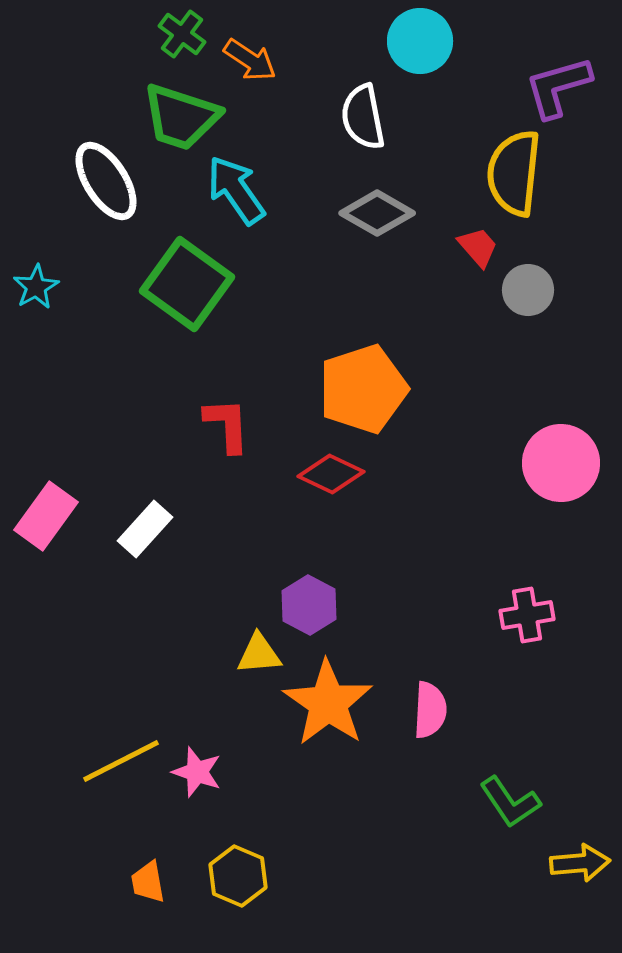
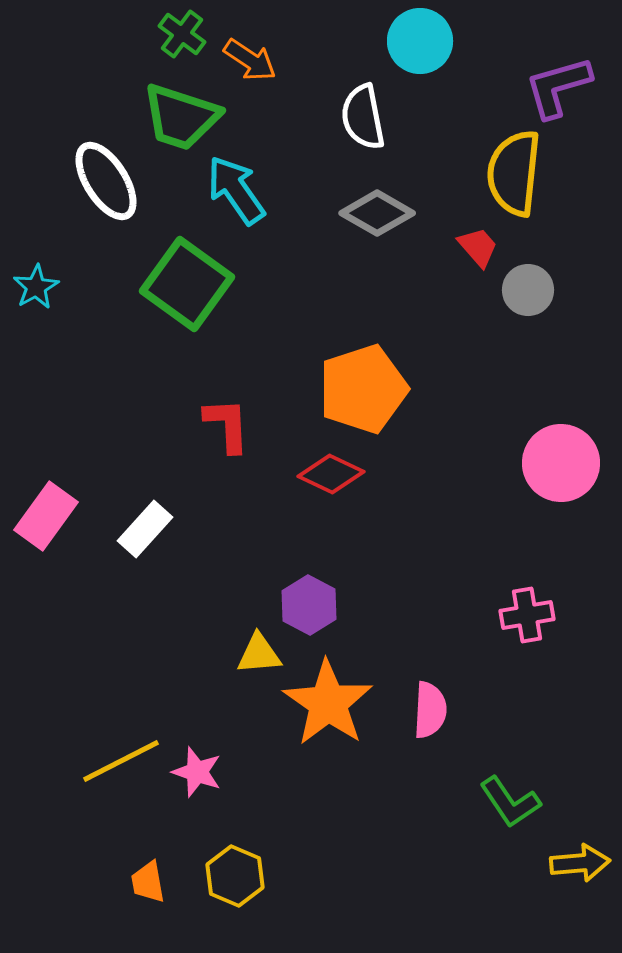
yellow hexagon: moved 3 px left
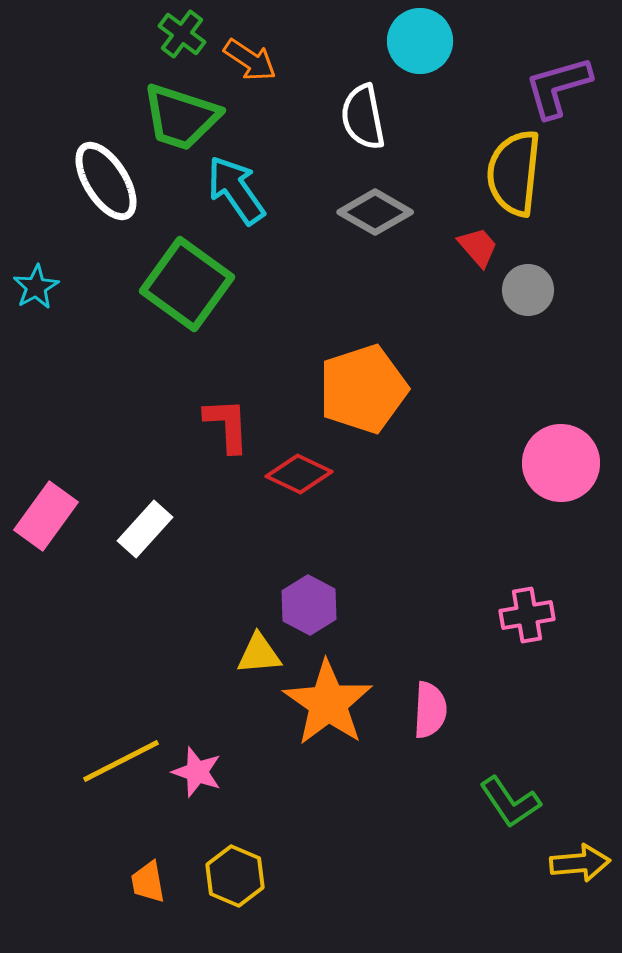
gray diamond: moved 2 px left, 1 px up
red diamond: moved 32 px left
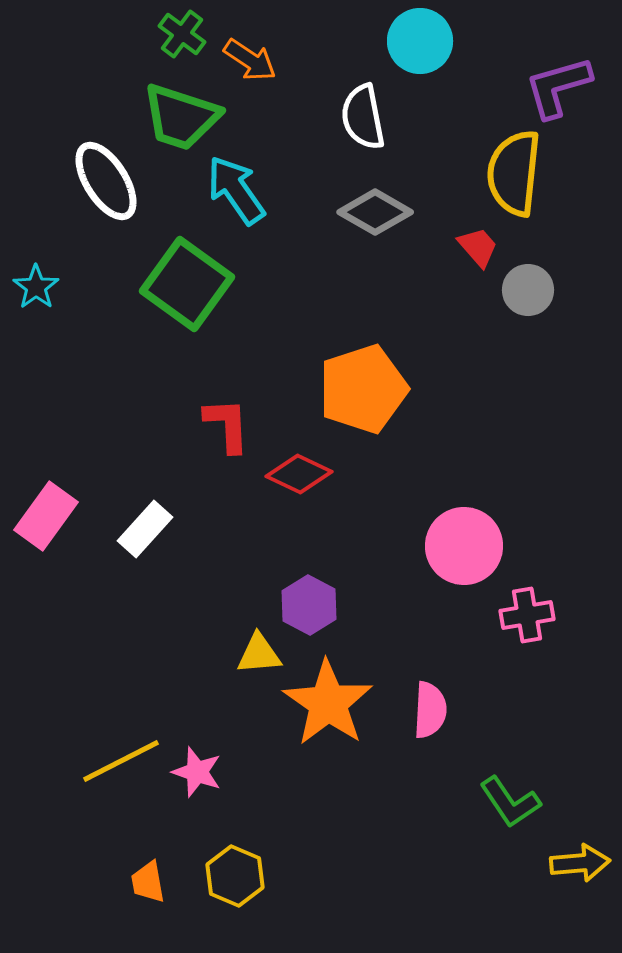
cyan star: rotated 6 degrees counterclockwise
pink circle: moved 97 px left, 83 px down
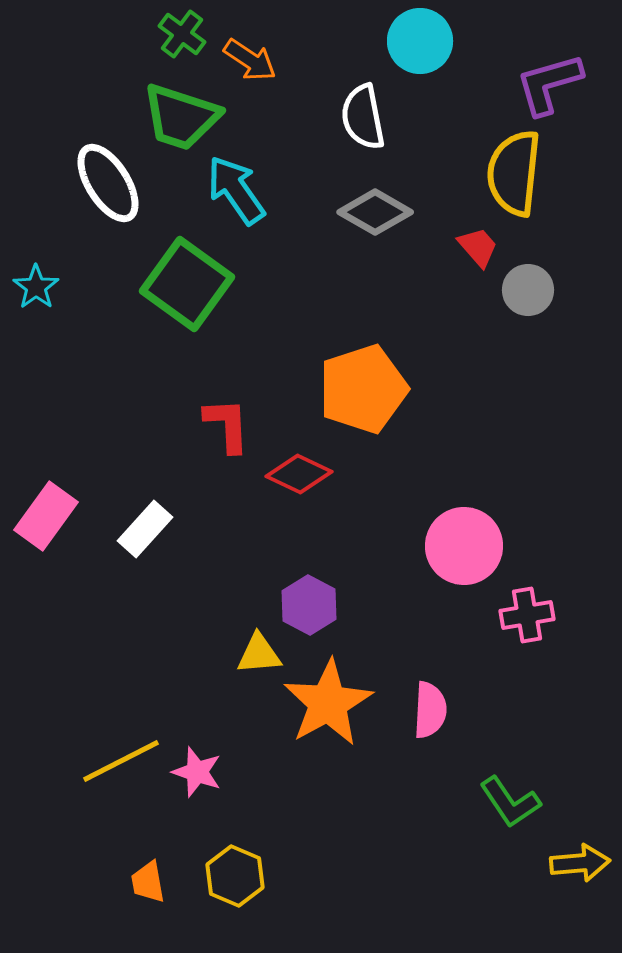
purple L-shape: moved 9 px left, 3 px up
white ellipse: moved 2 px right, 2 px down
orange star: rotated 8 degrees clockwise
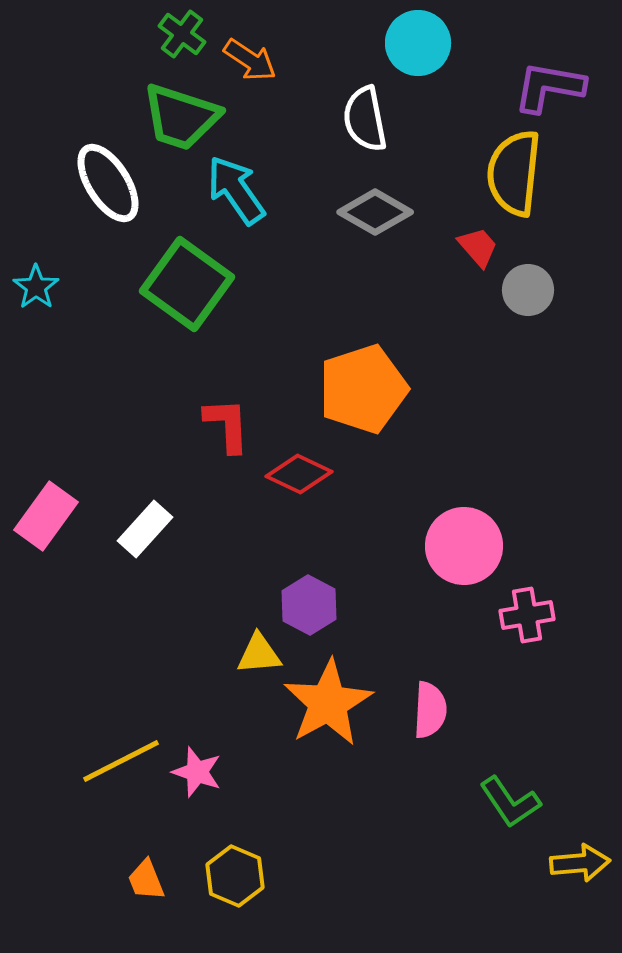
cyan circle: moved 2 px left, 2 px down
purple L-shape: moved 3 px down; rotated 26 degrees clockwise
white semicircle: moved 2 px right, 2 px down
orange trapezoid: moved 2 px left, 2 px up; rotated 12 degrees counterclockwise
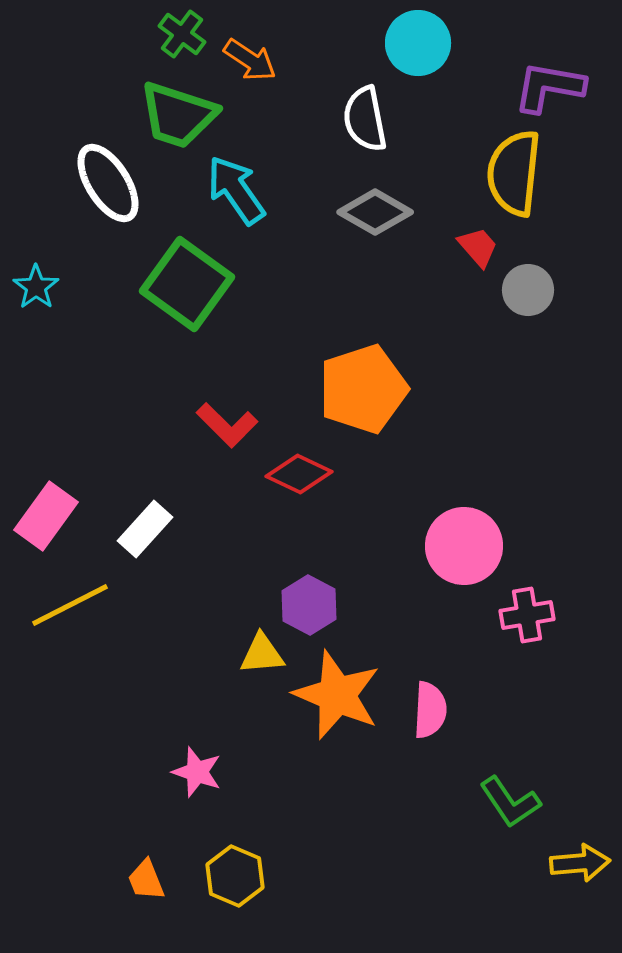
green trapezoid: moved 3 px left, 2 px up
red L-shape: rotated 138 degrees clockwise
yellow triangle: moved 3 px right
orange star: moved 9 px right, 8 px up; rotated 20 degrees counterclockwise
yellow line: moved 51 px left, 156 px up
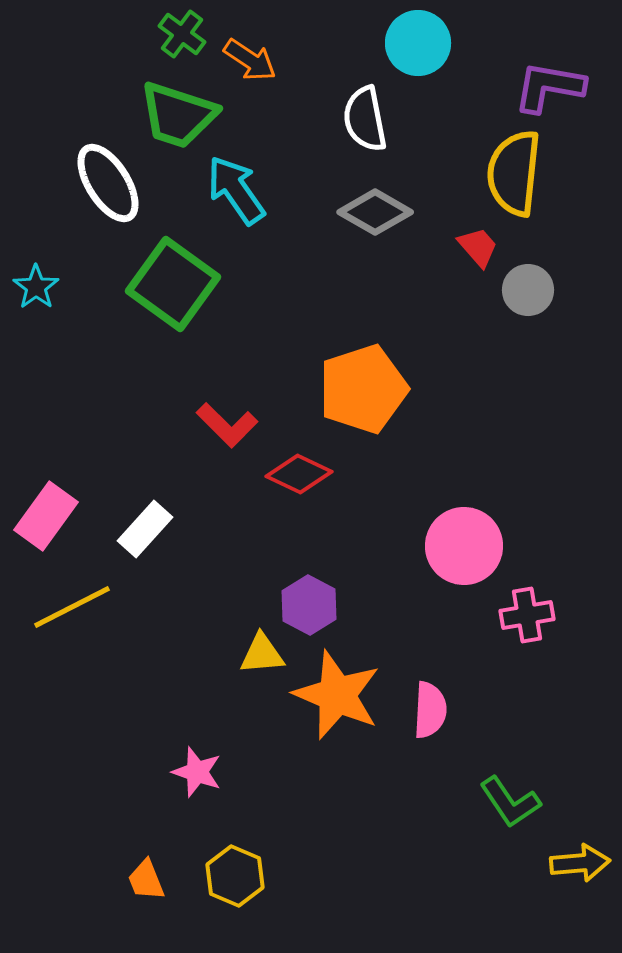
green square: moved 14 px left
yellow line: moved 2 px right, 2 px down
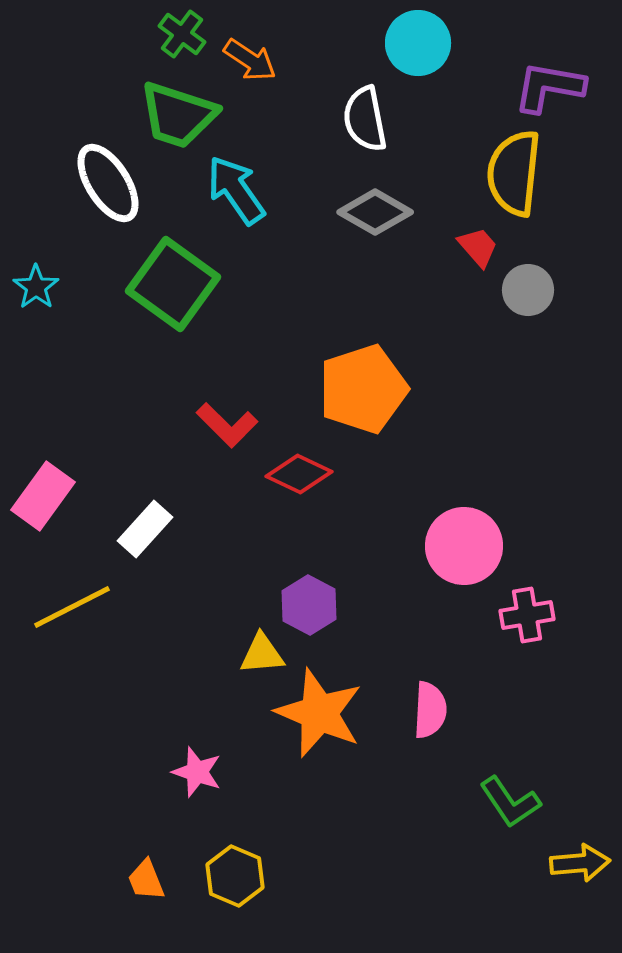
pink rectangle: moved 3 px left, 20 px up
orange star: moved 18 px left, 18 px down
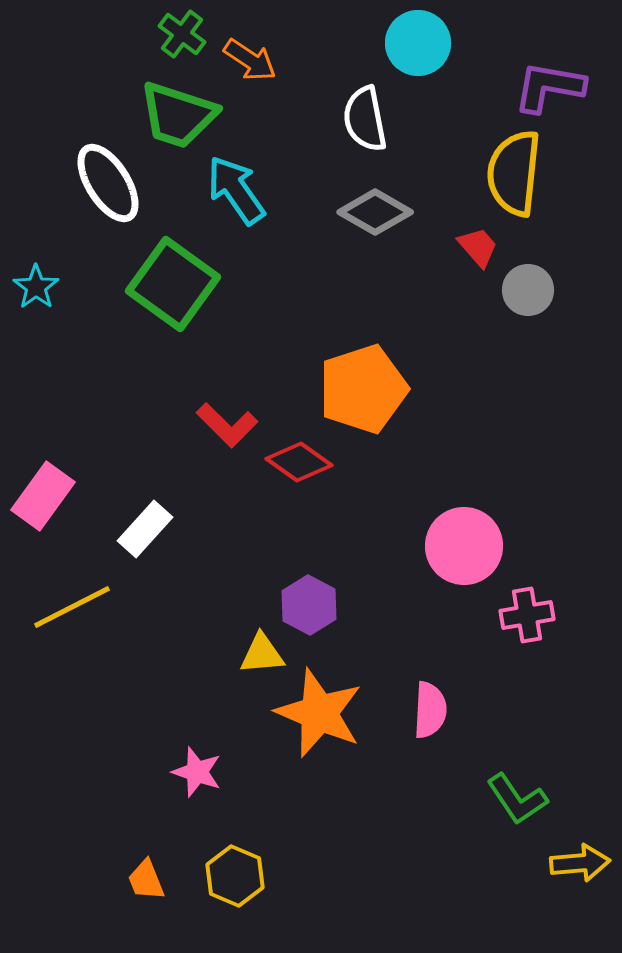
red diamond: moved 12 px up; rotated 10 degrees clockwise
green L-shape: moved 7 px right, 3 px up
